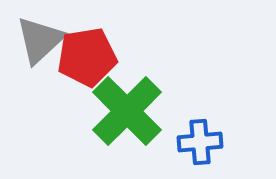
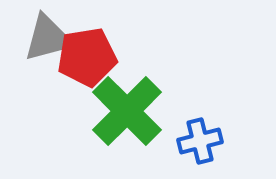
gray triangle: moved 8 px right, 2 px up; rotated 28 degrees clockwise
blue cross: moved 1 px up; rotated 9 degrees counterclockwise
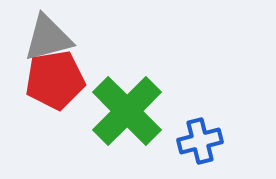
red pentagon: moved 32 px left, 23 px down
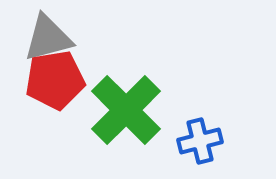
green cross: moved 1 px left, 1 px up
